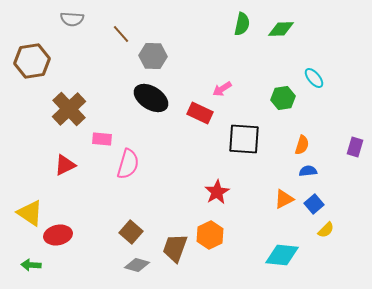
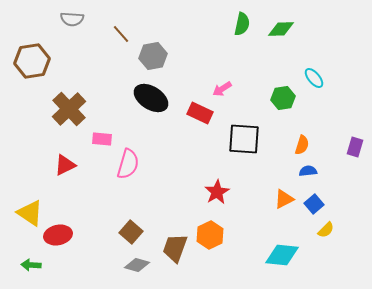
gray hexagon: rotated 12 degrees counterclockwise
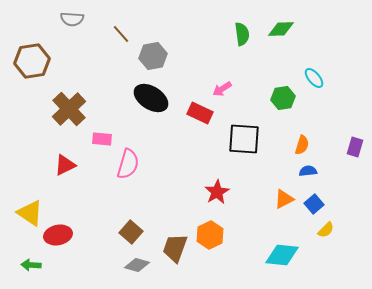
green semicircle: moved 10 px down; rotated 20 degrees counterclockwise
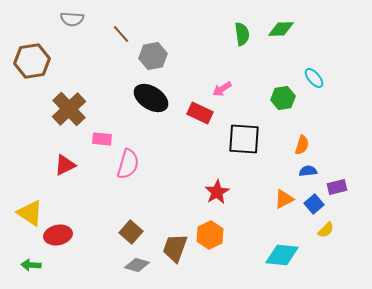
purple rectangle: moved 18 px left, 40 px down; rotated 60 degrees clockwise
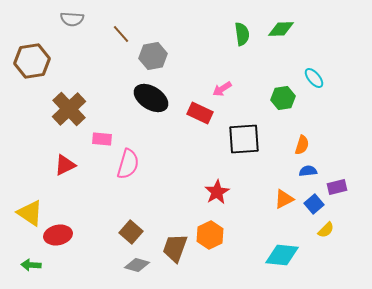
black square: rotated 8 degrees counterclockwise
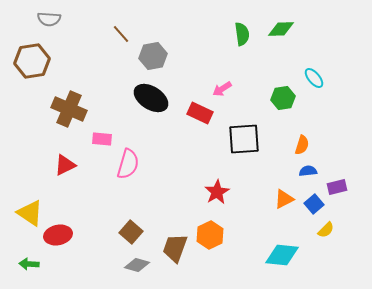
gray semicircle: moved 23 px left
brown cross: rotated 24 degrees counterclockwise
green arrow: moved 2 px left, 1 px up
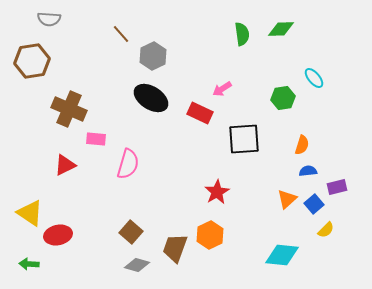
gray hexagon: rotated 16 degrees counterclockwise
pink rectangle: moved 6 px left
orange triangle: moved 3 px right; rotated 15 degrees counterclockwise
